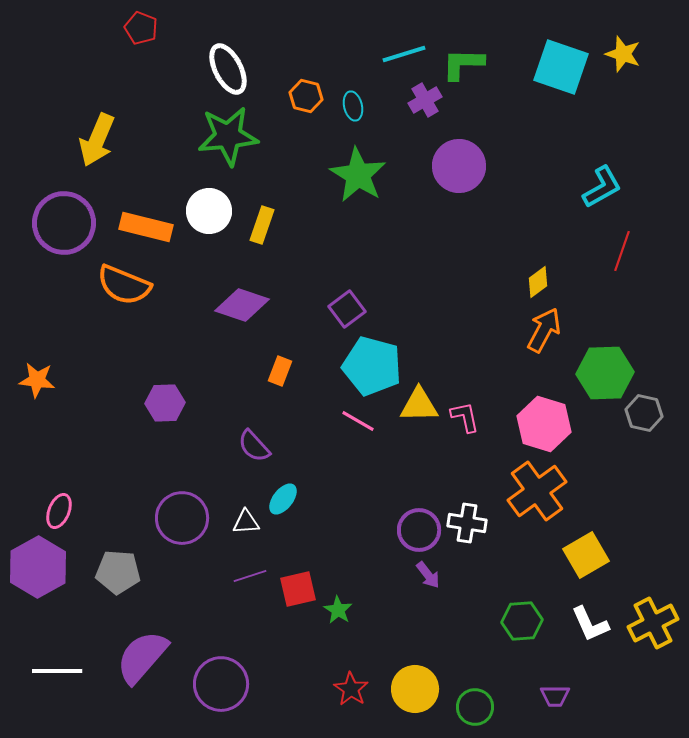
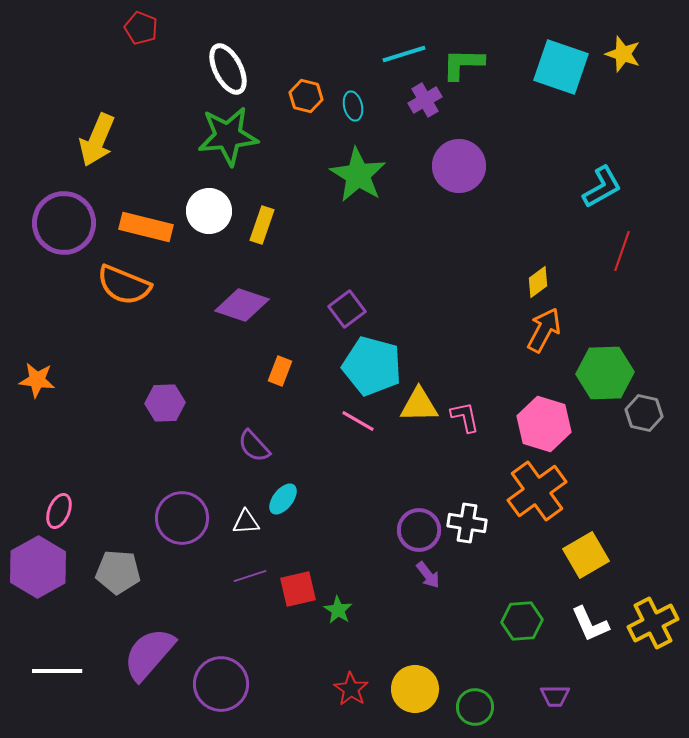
purple semicircle at (142, 657): moved 7 px right, 3 px up
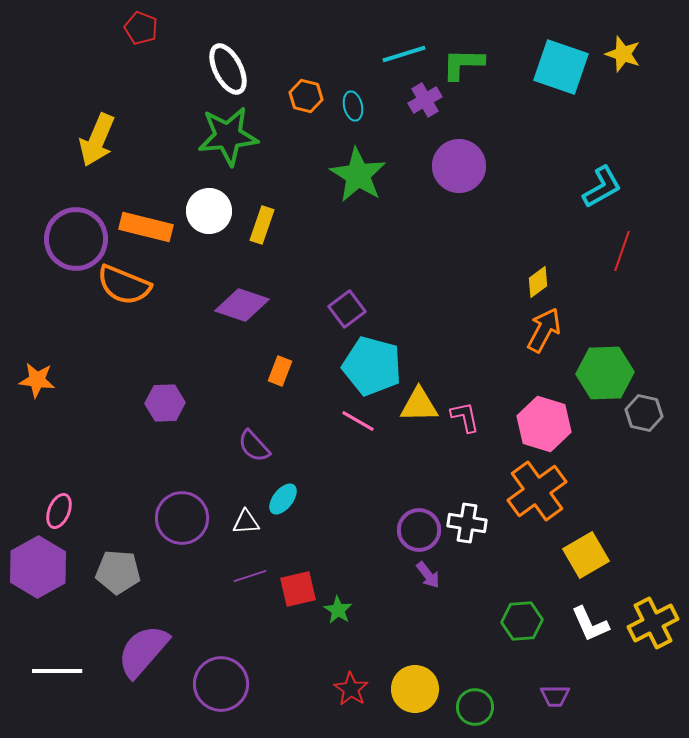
purple circle at (64, 223): moved 12 px right, 16 px down
purple semicircle at (149, 654): moved 6 px left, 3 px up
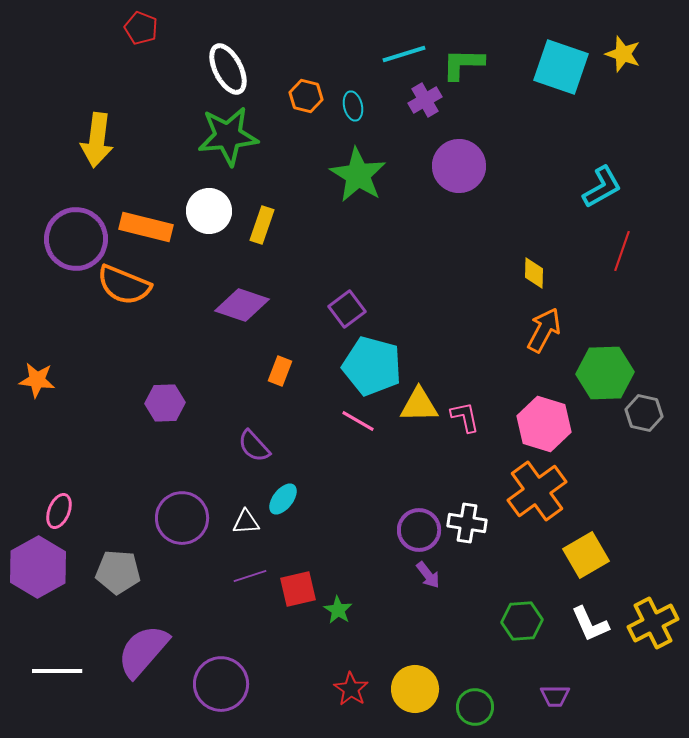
yellow arrow at (97, 140): rotated 16 degrees counterclockwise
yellow diamond at (538, 282): moved 4 px left, 9 px up; rotated 52 degrees counterclockwise
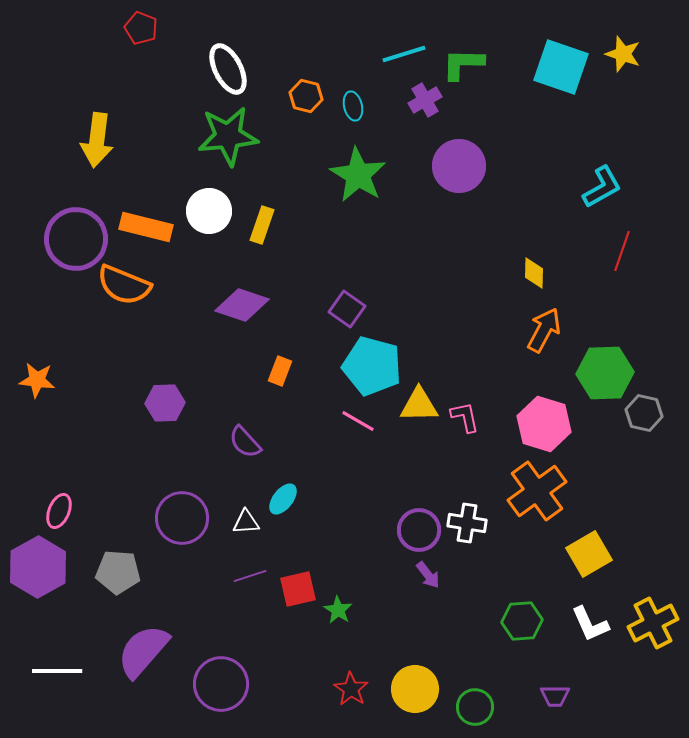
purple square at (347, 309): rotated 18 degrees counterclockwise
purple semicircle at (254, 446): moved 9 px left, 4 px up
yellow square at (586, 555): moved 3 px right, 1 px up
